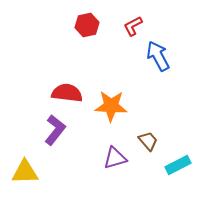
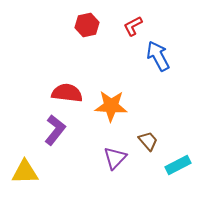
purple triangle: rotated 30 degrees counterclockwise
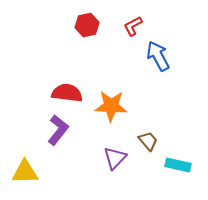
purple L-shape: moved 3 px right
cyan rectangle: rotated 40 degrees clockwise
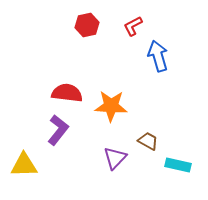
blue arrow: rotated 12 degrees clockwise
brown trapezoid: rotated 20 degrees counterclockwise
yellow triangle: moved 1 px left, 7 px up
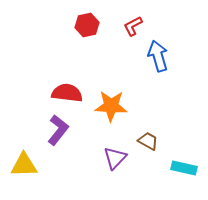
cyan rectangle: moved 6 px right, 3 px down
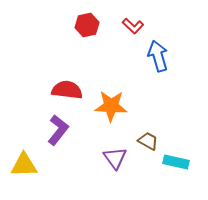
red L-shape: rotated 110 degrees counterclockwise
red semicircle: moved 3 px up
purple triangle: rotated 20 degrees counterclockwise
cyan rectangle: moved 8 px left, 6 px up
